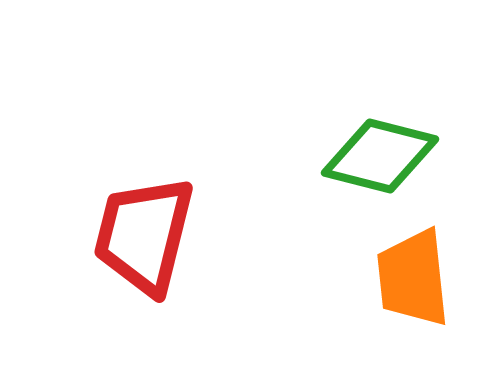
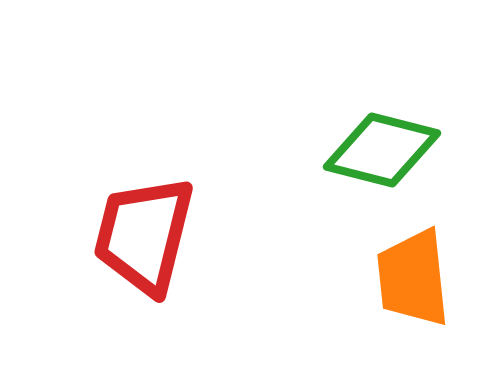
green diamond: moved 2 px right, 6 px up
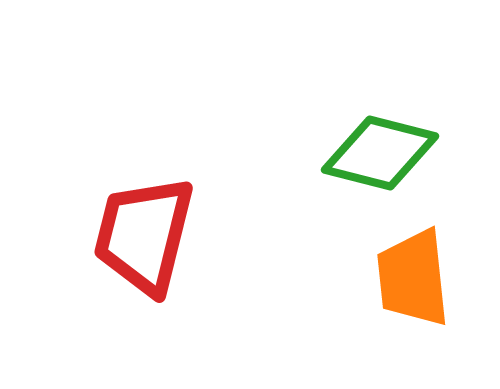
green diamond: moved 2 px left, 3 px down
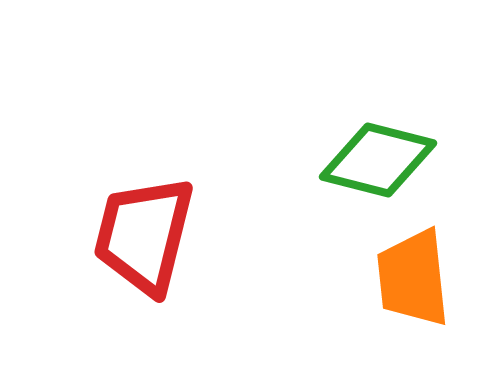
green diamond: moved 2 px left, 7 px down
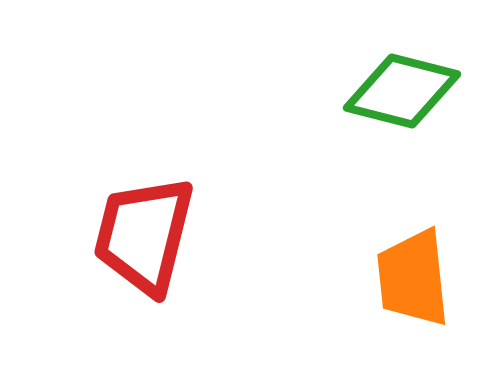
green diamond: moved 24 px right, 69 px up
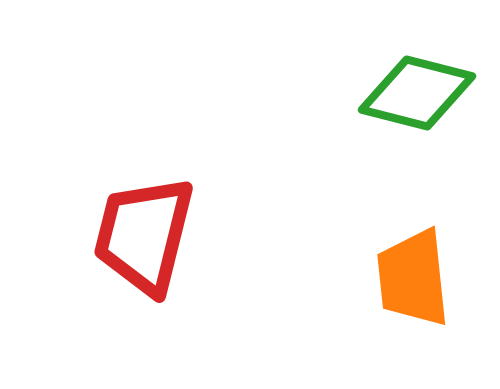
green diamond: moved 15 px right, 2 px down
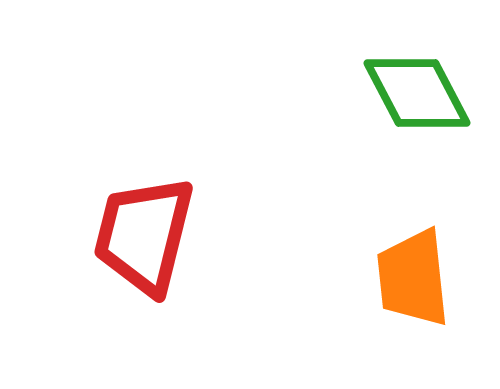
green diamond: rotated 48 degrees clockwise
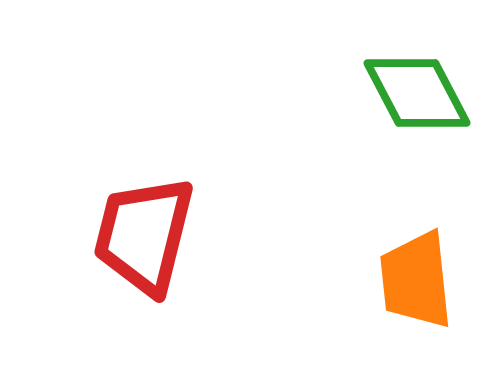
orange trapezoid: moved 3 px right, 2 px down
